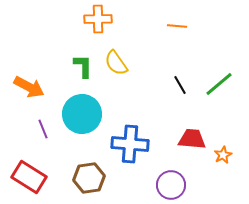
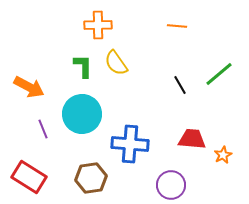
orange cross: moved 6 px down
green line: moved 10 px up
brown hexagon: moved 2 px right
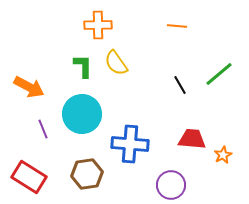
brown hexagon: moved 4 px left, 4 px up
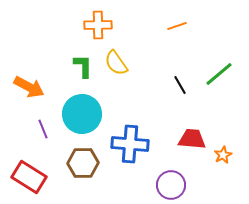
orange line: rotated 24 degrees counterclockwise
brown hexagon: moved 4 px left, 11 px up; rotated 8 degrees clockwise
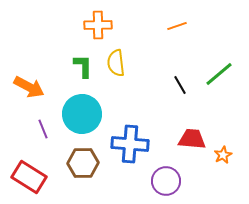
yellow semicircle: rotated 28 degrees clockwise
purple circle: moved 5 px left, 4 px up
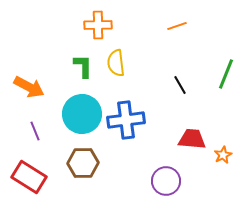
green line: moved 7 px right; rotated 28 degrees counterclockwise
purple line: moved 8 px left, 2 px down
blue cross: moved 4 px left, 24 px up; rotated 12 degrees counterclockwise
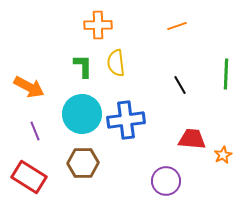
green line: rotated 20 degrees counterclockwise
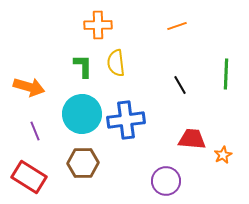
orange arrow: rotated 12 degrees counterclockwise
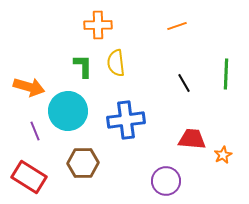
black line: moved 4 px right, 2 px up
cyan circle: moved 14 px left, 3 px up
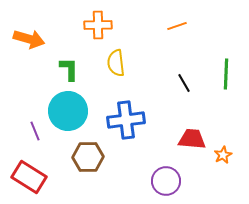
green L-shape: moved 14 px left, 3 px down
orange arrow: moved 48 px up
brown hexagon: moved 5 px right, 6 px up
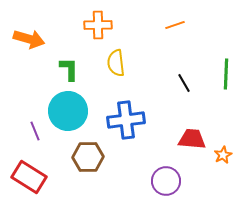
orange line: moved 2 px left, 1 px up
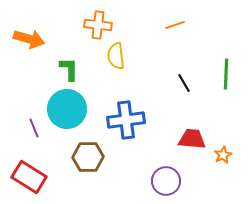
orange cross: rotated 8 degrees clockwise
yellow semicircle: moved 7 px up
cyan circle: moved 1 px left, 2 px up
purple line: moved 1 px left, 3 px up
